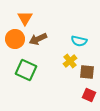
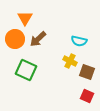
brown arrow: rotated 18 degrees counterclockwise
yellow cross: rotated 24 degrees counterclockwise
brown square: rotated 14 degrees clockwise
red square: moved 2 px left, 1 px down
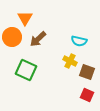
orange circle: moved 3 px left, 2 px up
red square: moved 1 px up
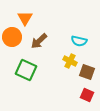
brown arrow: moved 1 px right, 2 px down
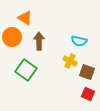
orange triangle: rotated 28 degrees counterclockwise
brown arrow: rotated 132 degrees clockwise
green square: rotated 10 degrees clockwise
red square: moved 1 px right, 1 px up
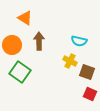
orange circle: moved 8 px down
green square: moved 6 px left, 2 px down
red square: moved 2 px right
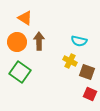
orange circle: moved 5 px right, 3 px up
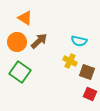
brown arrow: rotated 48 degrees clockwise
